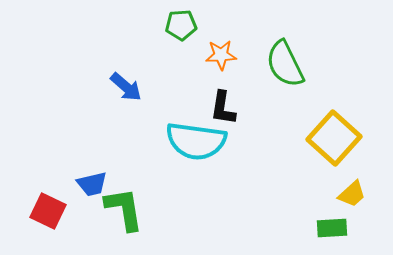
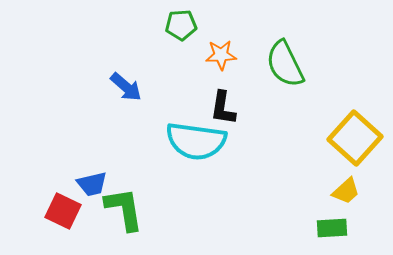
yellow square: moved 21 px right
yellow trapezoid: moved 6 px left, 3 px up
red square: moved 15 px right
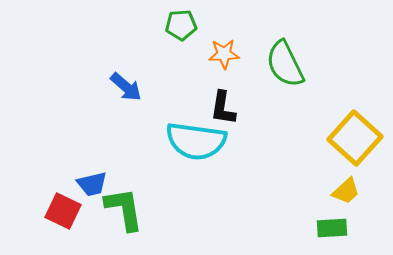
orange star: moved 3 px right, 1 px up
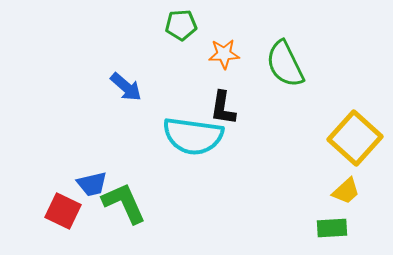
cyan semicircle: moved 3 px left, 5 px up
green L-shape: moved 6 px up; rotated 15 degrees counterclockwise
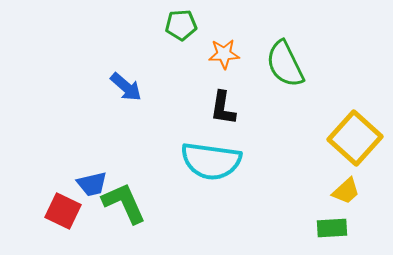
cyan semicircle: moved 18 px right, 25 px down
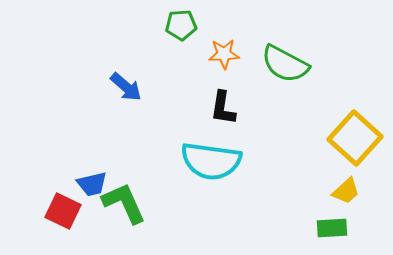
green semicircle: rotated 36 degrees counterclockwise
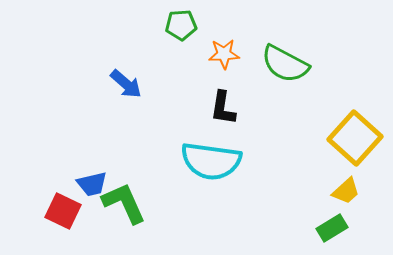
blue arrow: moved 3 px up
green rectangle: rotated 28 degrees counterclockwise
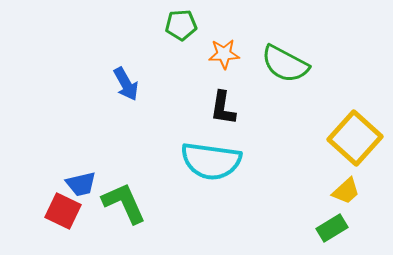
blue arrow: rotated 20 degrees clockwise
blue trapezoid: moved 11 px left
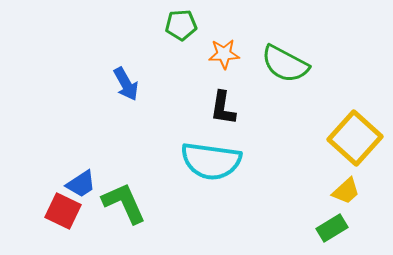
blue trapezoid: rotated 20 degrees counterclockwise
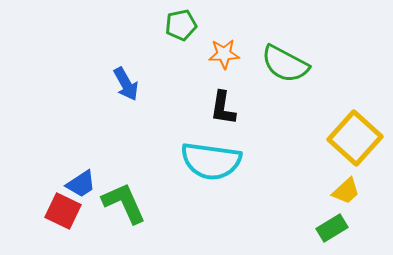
green pentagon: rotated 8 degrees counterclockwise
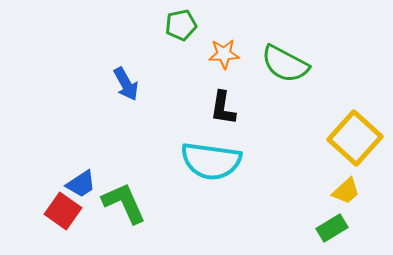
red square: rotated 9 degrees clockwise
